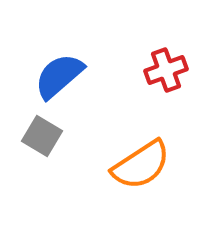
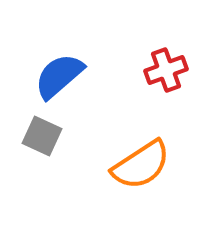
gray square: rotated 6 degrees counterclockwise
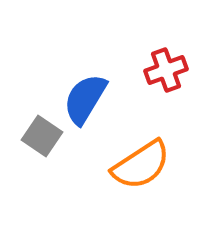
blue semicircle: moved 26 px right, 23 px down; rotated 18 degrees counterclockwise
gray square: rotated 9 degrees clockwise
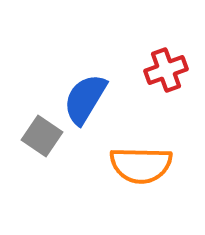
orange semicircle: rotated 34 degrees clockwise
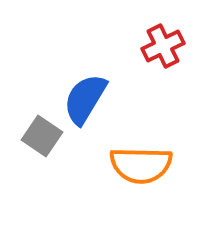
red cross: moved 3 px left, 24 px up; rotated 6 degrees counterclockwise
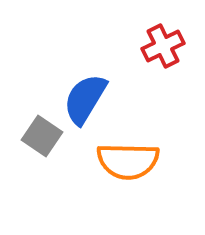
orange semicircle: moved 13 px left, 4 px up
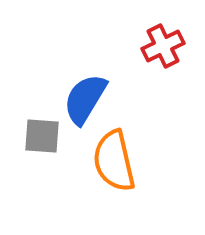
gray square: rotated 30 degrees counterclockwise
orange semicircle: moved 14 px left; rotated 76 degrees clockwise
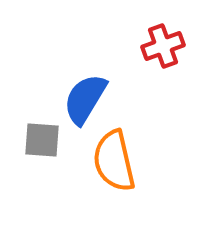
red cross: rotated 6 degrees clockwise
gray square: moved 4 px down
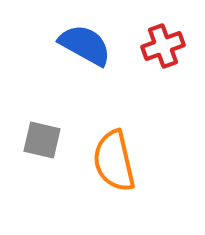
blue semicircle: moved 54 px up; rotated 88 degrees clockwise
gray square: rotated 9 degrees clockwise
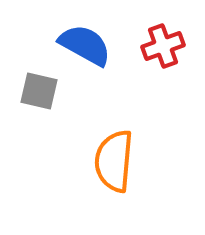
gray square: moved 3 px left, 49 px up
orange semicircle: rotated 18 degrees clockwise
